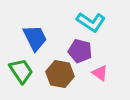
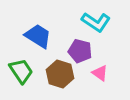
cyan L-shape: moved 5 px right
blue trapezoid: moved 3 px right, 2 px up; rotated 32 degrees counterclockwise
brown hexagon: rotated 8 degrees clockwise
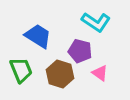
green trapezoid: moved 1 px up; rotated 12 degrees clockwise
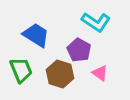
blue trapezoid: moved 2 px left, 1 px up
purple pentagon: moved 1 px left, 1 px up; rotated 15 degrees clockwise
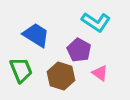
brown hexagon: moved 1 px right, 2 px down
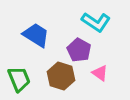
green trapezoid: moved 2 px left, 9 px down
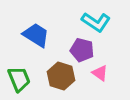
purple pentagon: moved 3 px right; rotated 15 degrees counterclockwise
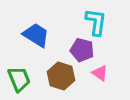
cyan L-shape: rotated 116 degrees counterclockwise
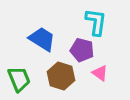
blue trapezoid: moved 6 px right, 4 px down
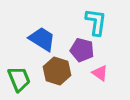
brown hexagon: moved 4 px left, 5 px up
